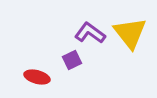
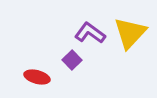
yellow triangle: rotated 21 degrees clockwise
purple square: rotated 18 degrees counterclockwise
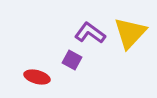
purple square: rotated 18 degrees counterclockwise
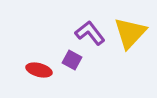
purple L-shape: rotated 16 degrees clockwise
red ellipse: moved 2 px right, 7 px up
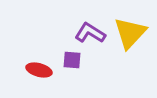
purple L-shape: rotated 20 degrees counterclockwise
purple square: rotated 24 degrees counterclockwise
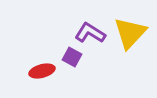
purple square: moved 3 px up; rotated 24 degrees clockwise
red ellipse: moved 3 px right, 1 px down; rotated 30 degrees counterclockwise
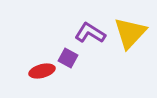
purple square: moved 4 px left, 1 px down
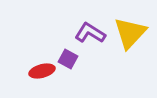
purple square: moved 1 px down
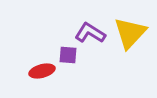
purple square: moved 4 px up; rotated 24 degrees counterclockwise
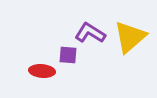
yellow triangle: moved 4 px down; rotated 6 degrees clockwise
red ellipse: rotated 20 degrees clockwise
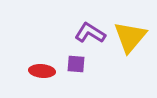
yellow triangle: rotated 9 degrees counterclockwise
purple square: moved 8 px right, 9 px down
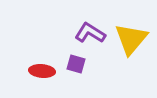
yellow triangle: moved 1 px right, 2 px down
purple square: rotated 12 degrees clockwise
